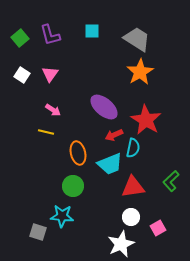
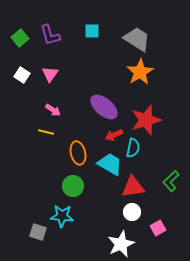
red star: rotated 24 degrees clockwise
cyan trapezoid: rotated 128 degrees counterclockwise
white circle: moved 1 px right, 5 px up
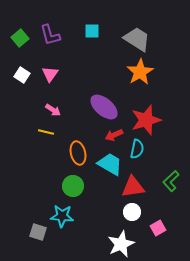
cyan semicircle: moved 4 px right, 1 px down
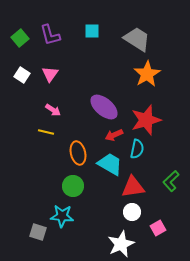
orange star: moved 7 px right, 2 px down
